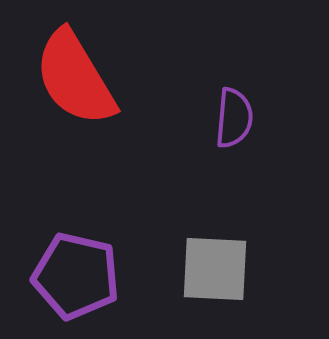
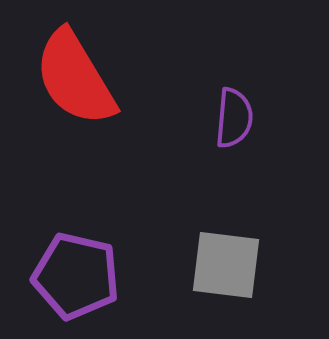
gray square: moved 11 px right, 4 px up; rotated 4 degrees clockwise
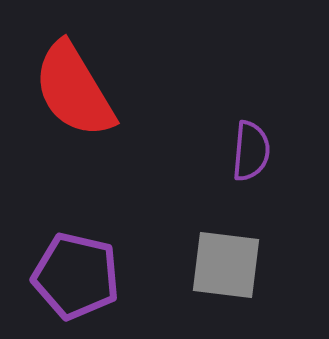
red semicircle: moved 1 px left, 12 px down
purple semicircle: moved 17 px right, 33 px down
